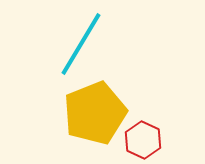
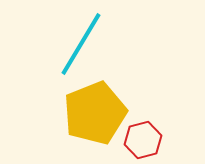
red hexagon: rotated 21 degrees clockwise
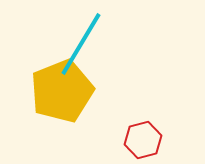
yellow pentagon: moved 33 px left, 22 px up
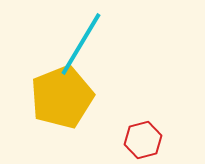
yellow pentagon: moved 6 px down
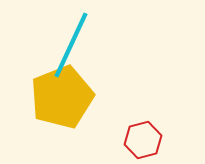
cyan line: moved 10 px left, 1 px down; rotated 6 degrees counterclockwise
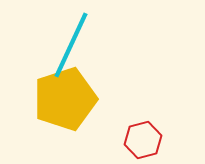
yellow pentagon: moved 3 px right, 2 px down; rotated 4 degrees clockwise
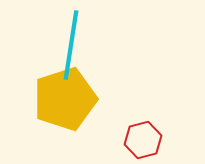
cyan line: rotated 16 degrees counterclockwise
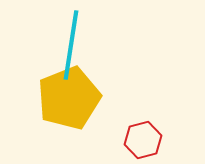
yellow pentagon: moved 4 px right, 1 px up; rotated 4 degrees counterclockwise
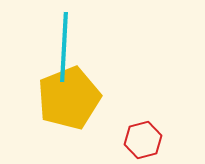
cyan line: moved 7 px left, 2 px down; rotated 6 degrees counterclockwise
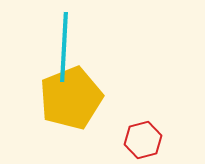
yellow pentagon: moved 2 px right
